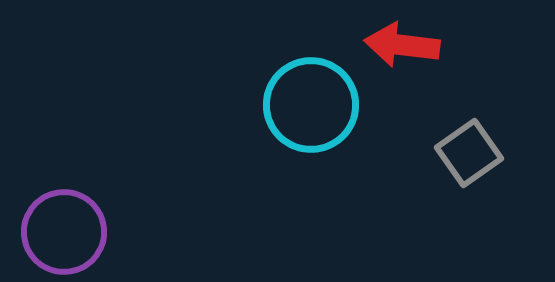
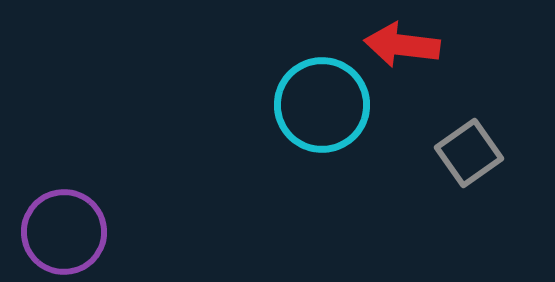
cyan circle: moved 11 px right
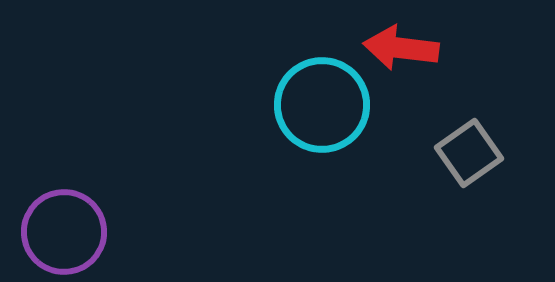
red arrow: moved 1 px left, 3 px down
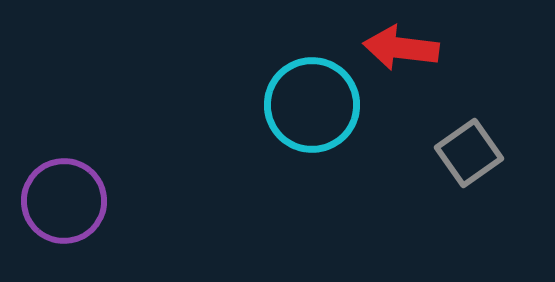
cyan circle: moved 10 px left
purple circle: moved 31 px up
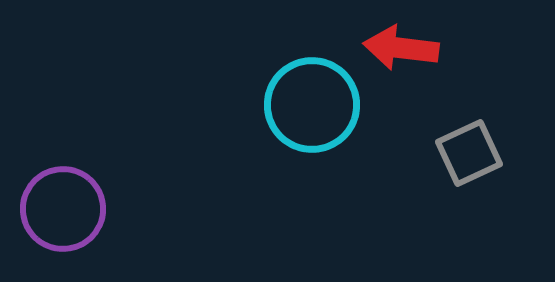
gray square: rotated 10 degrees clockwise
purple circle: moved 1 px left, 8 px down
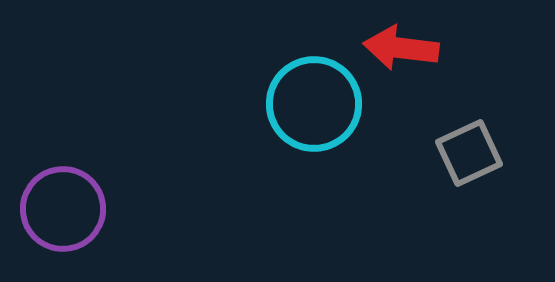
cyan circle: moved 2 px right, 1 px up
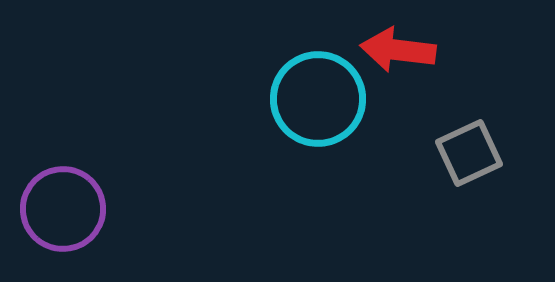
red arrow: moved 3 px left, 2 px down
cyan circle: moved 4 px right, 5 px up
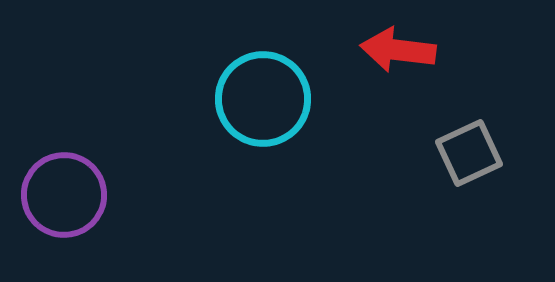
cyan circle: moved 55 px left
purple circle: moved 1 px right, 14 px up
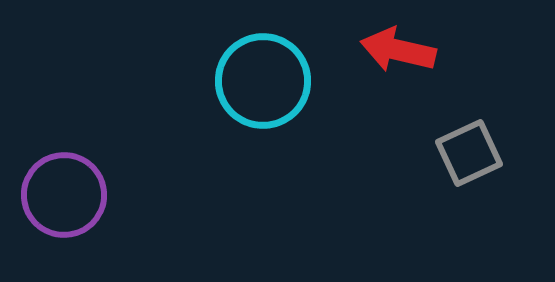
red arrow: rotated 6 degrees clockwise
cyan circle: moved 18 px up
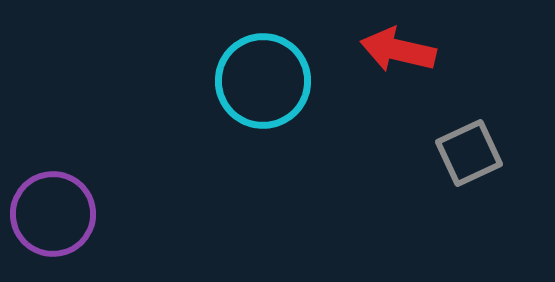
purple circle: moved 11 px left, 19 px down
